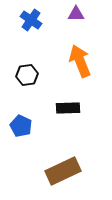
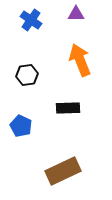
orange arrow: moved 1 px up
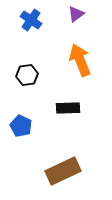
purple triangle: rotated 36 degrees counterclockwise
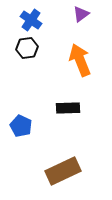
purple triangle: moved 5 px right
black hexagon: moved 27 px up
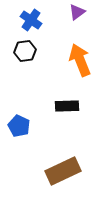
purple triangle: moved 4 px left, 2 px up
black hexagon: moved 2 px left, 3 px down
black rectangle: moved 1 px left, 2 px up
blue pentagon: moved 2 px left
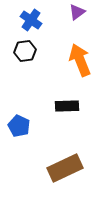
brown rectangle: moved 2 px right, 3 px up
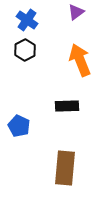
purple triangle: moved 1 px left
blue cross: moved 4 px left
black hexagon: moved 1 px up; rotated 20 degrees counterclockwise
brown rectangle: rotated 60 degrees counterclockwise
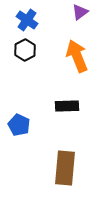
purple triangle: moved 4 px right
orange arrow: moved 3 px left, 4 px up
blue pentagon: moved 1 px up
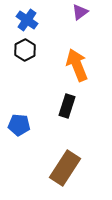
orange arrow: moved 9 px down
black rectangle: rotated 70 degrees counterclockwise
blue pentagon: rotated 20 degrees counterclockwise
brown rectangle: rotated 28 degrees clockwise
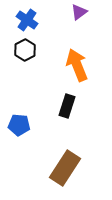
purple triangle: moved 1 px left
